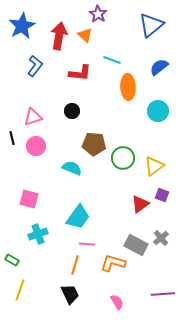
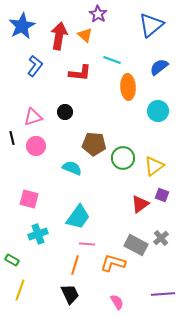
black circle: moved 7 px left, 1 px down
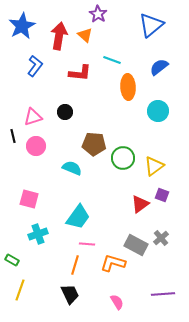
black line: moved 1 px right, 2 px up
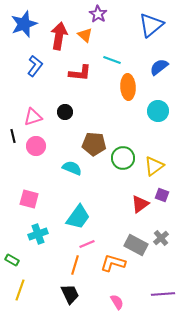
blue star: moved 2 px right, 2 px up; rotated 8 degrees clockwise
pink line: rotated 28 degrees counterclockwise
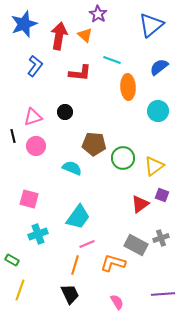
gray cross: rotated 21 degrees clockwise
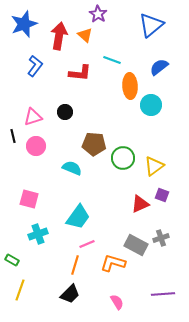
orange ellipse: moved 2 px right, 1 px up
cyan circle: moved 7 px left, 6 px up
red triangle: rotated 12 degrees clockwise
black trapezoid: rotated 70 degrees clockwise
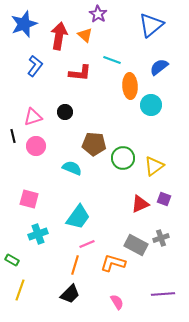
purple square: moved 2 px right, 4 px down
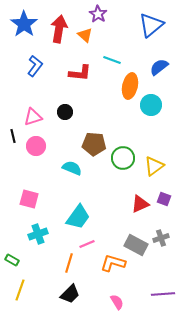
blue star: rotated 16 degrees counterclockwise
red arrow: moved 7 px up
orange ellipse: rotated 15 degrees clockwise
orange line: moved 6 px left, 2 px up
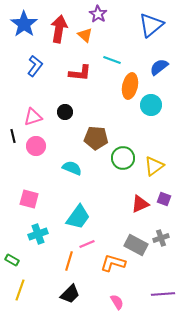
brown pentagon: moved 2 px right, 6 px up
orange line: moved 2 px up
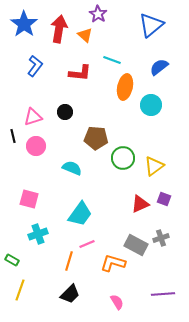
orange ellipse: moved 5 px left, 1 px down
cyan trapezoid: moved 2 px right, 3 px up
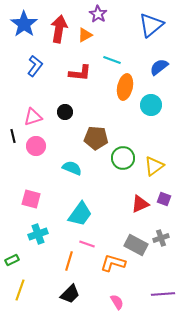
orange triangle: rotated 49 degrees clockwise
pink square: moved 2 px right
pink line: rotated 42 degrees clockwise
green rectangle: rotated 56 degrees counterclockwise
